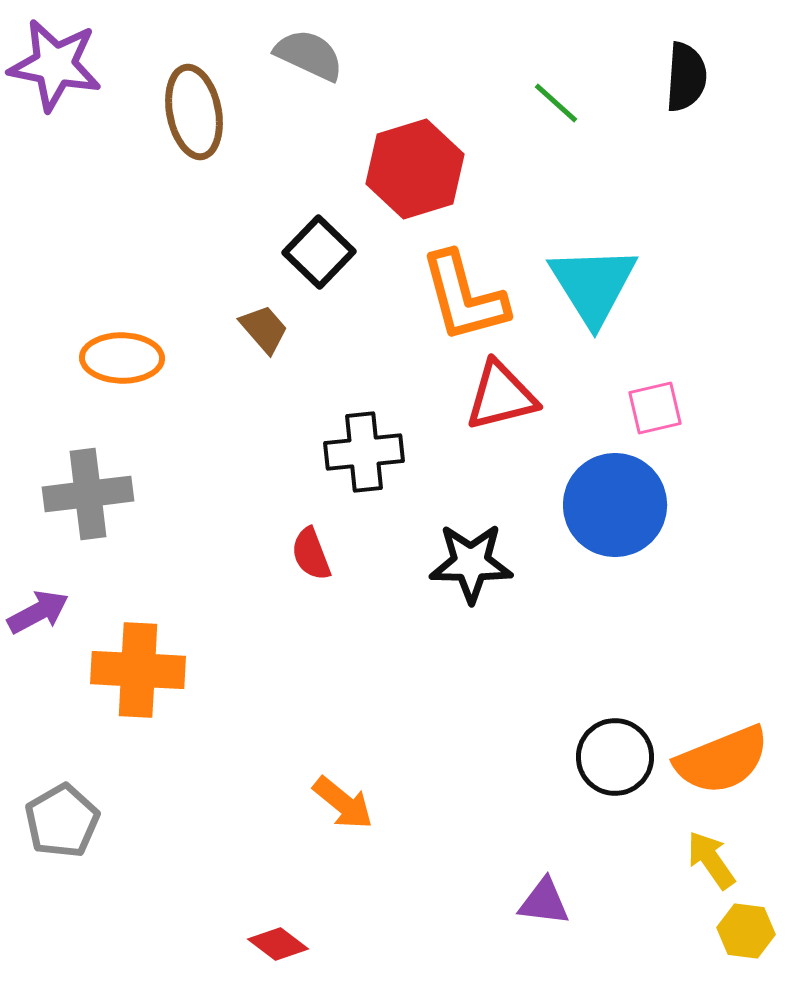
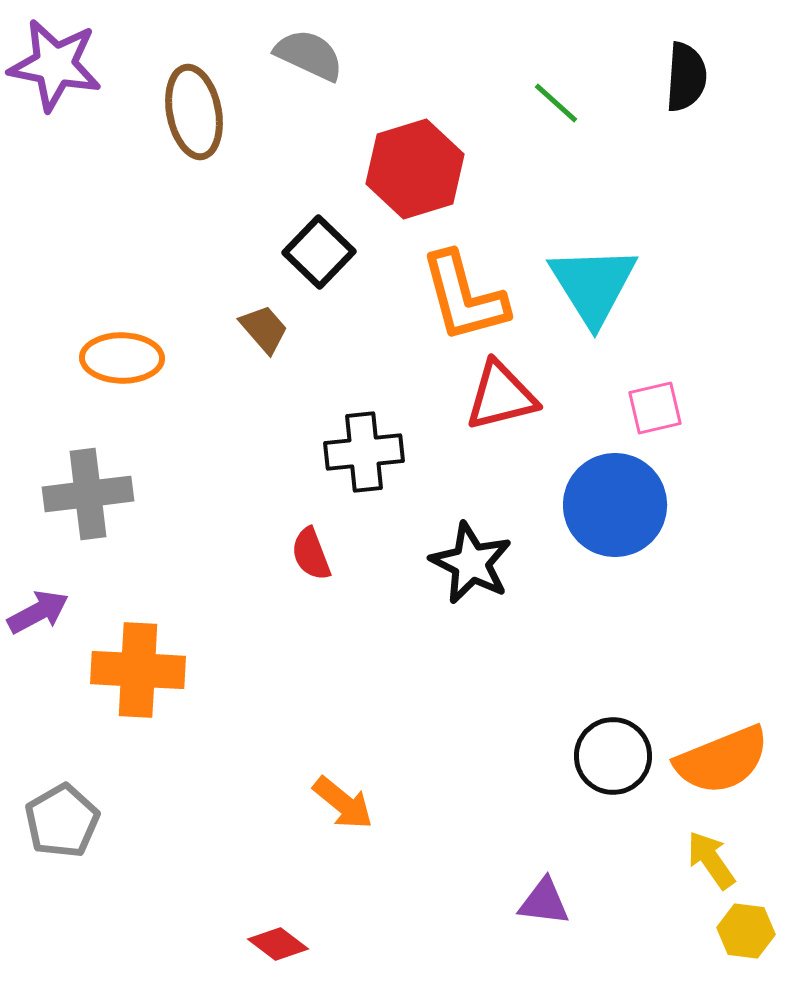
black star: rotated 26 degrees clockwise
black circle: moved 2 px left, 1 px up
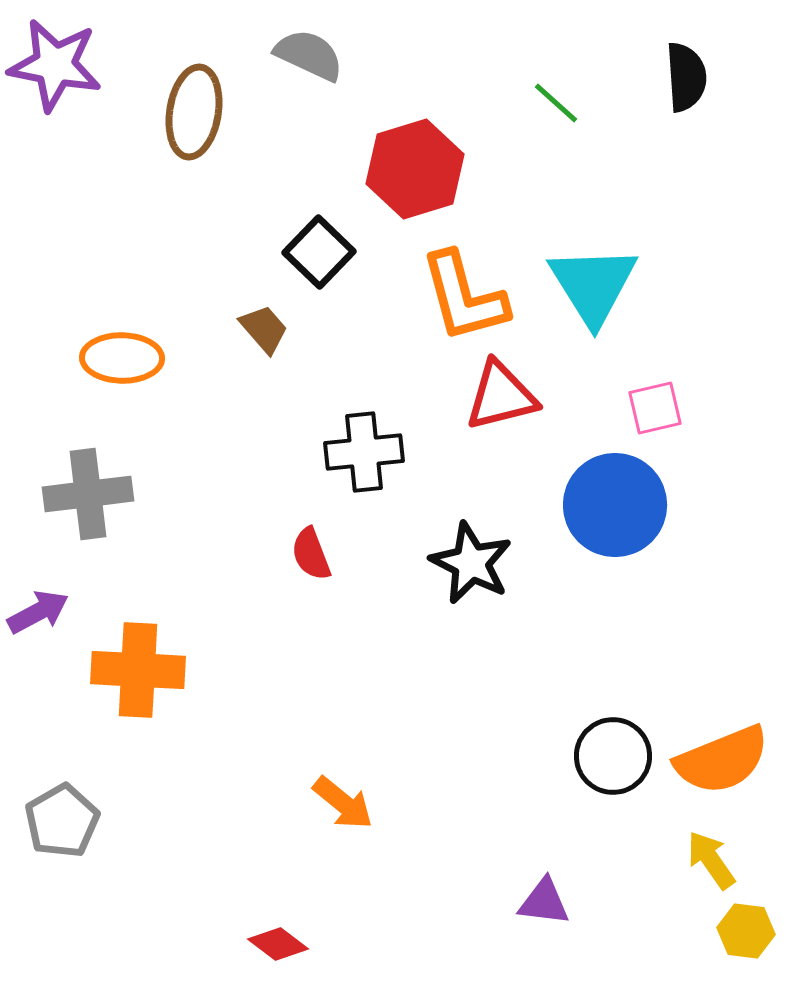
black semicircle: rotated 8 degrees counterclockwise
brown ellipse: rotated 20 degrees clockwise
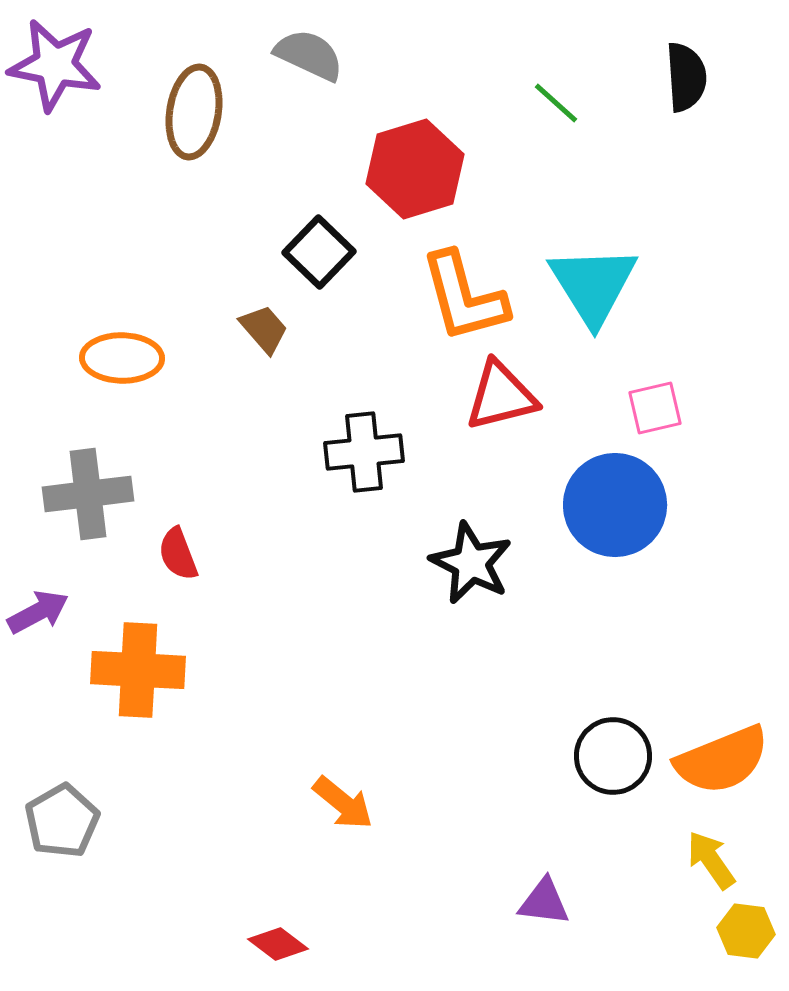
red semicircle: moved 133 px left
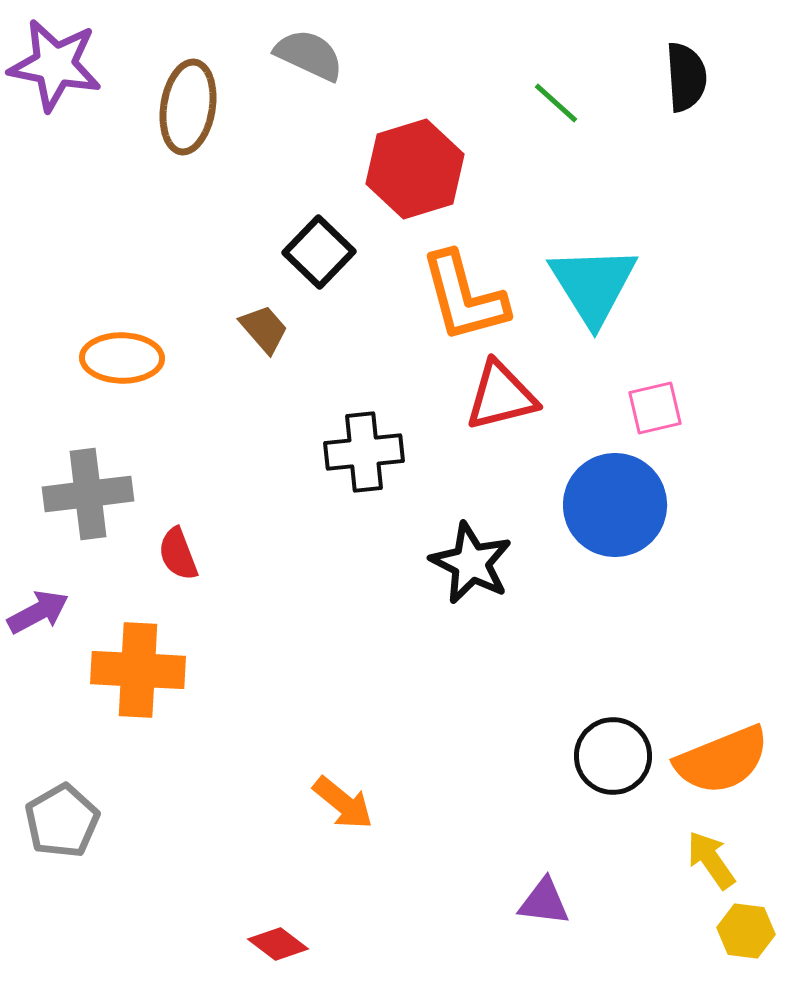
brown ellipse: moved 6 px left, 5 px up
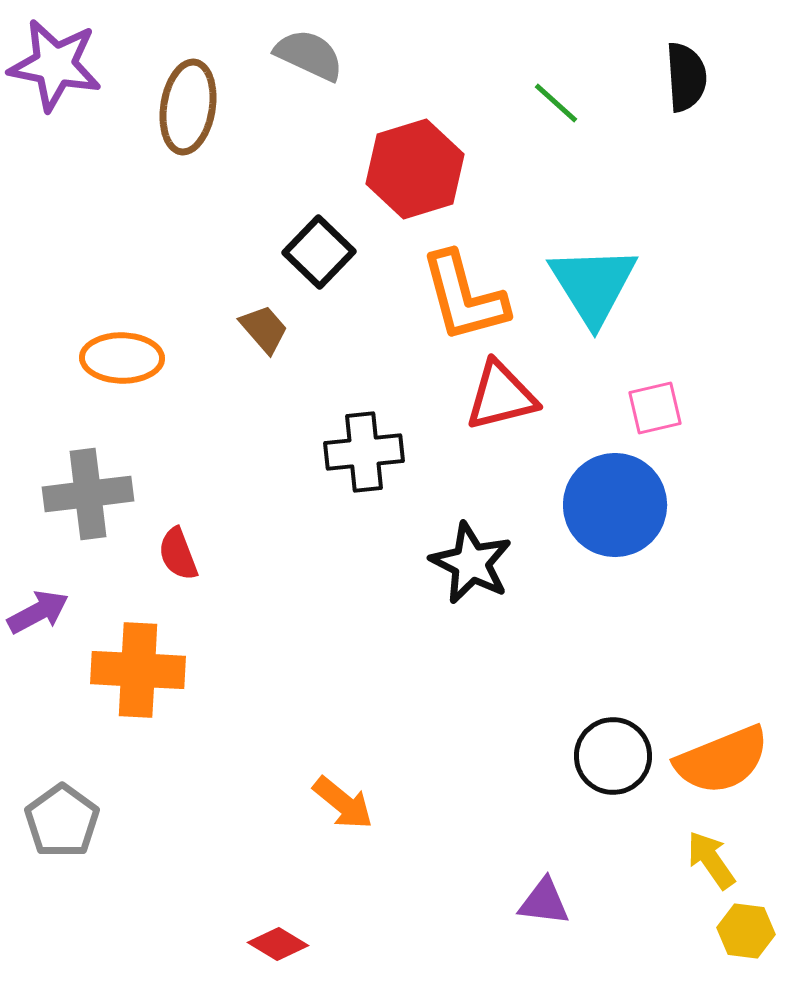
gray pentagon: rotated 6 degrees counterclockwise
red diamond: rotated 6 degrees counterclockwise
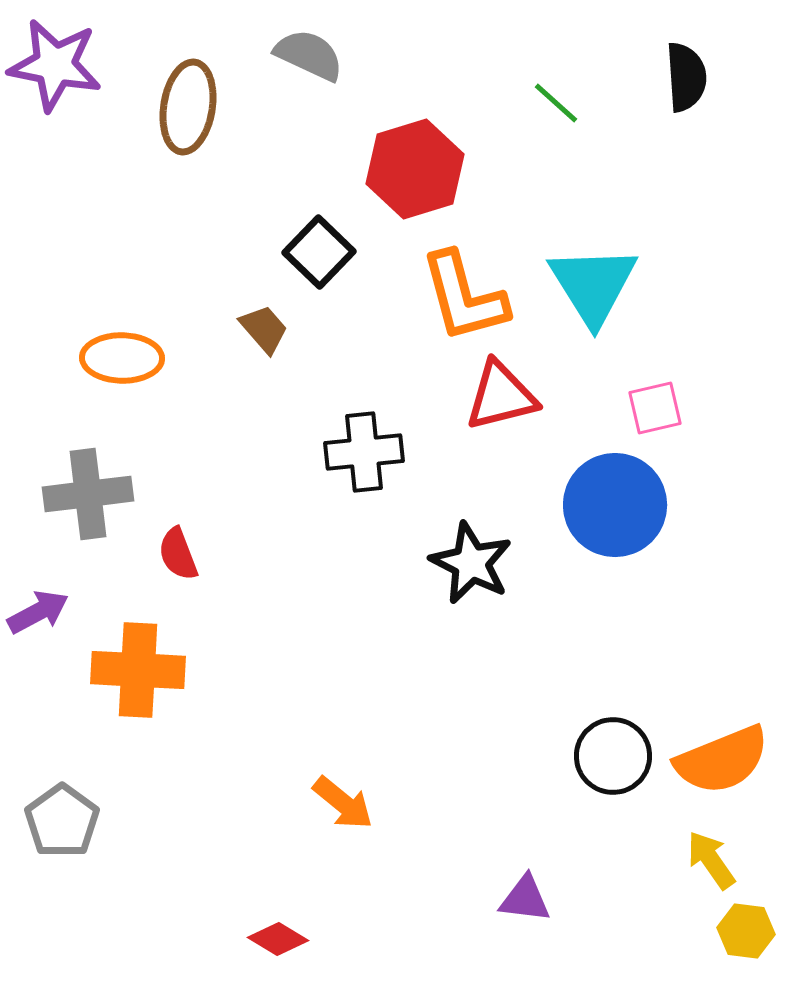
purple triangle: moved 19 px left, 3 px up
red diamond: moved 5 px up
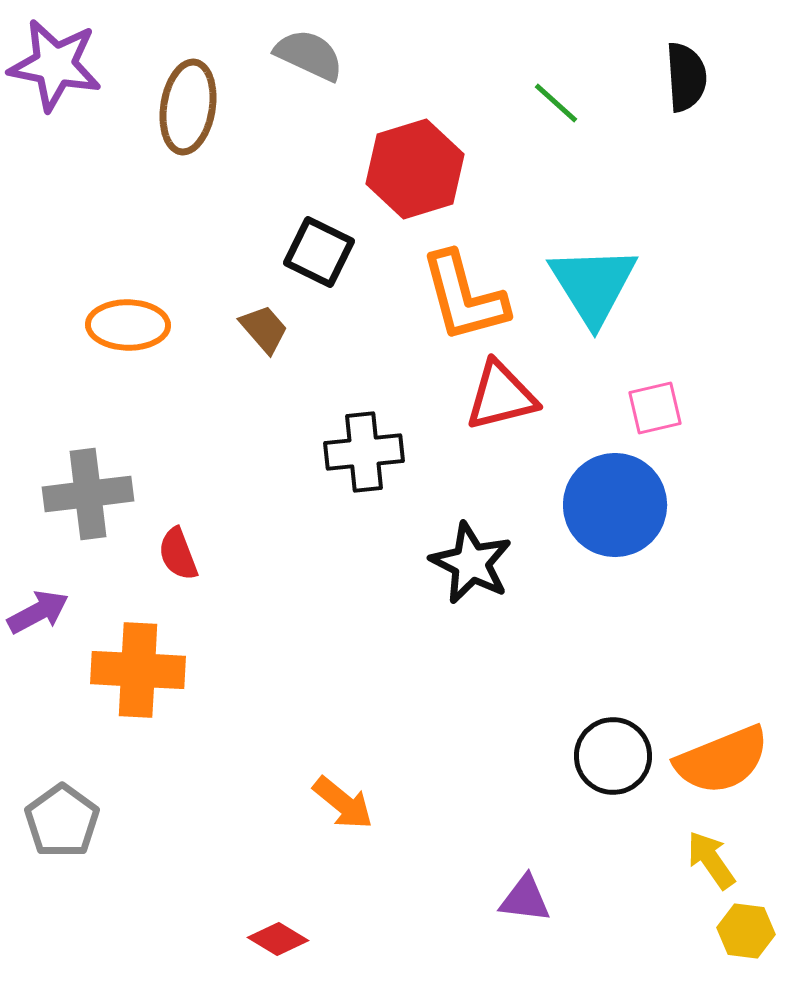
black square: rotated 18 degrees counterclockwise
orange ellipse: moved 6 px right, 33 px up
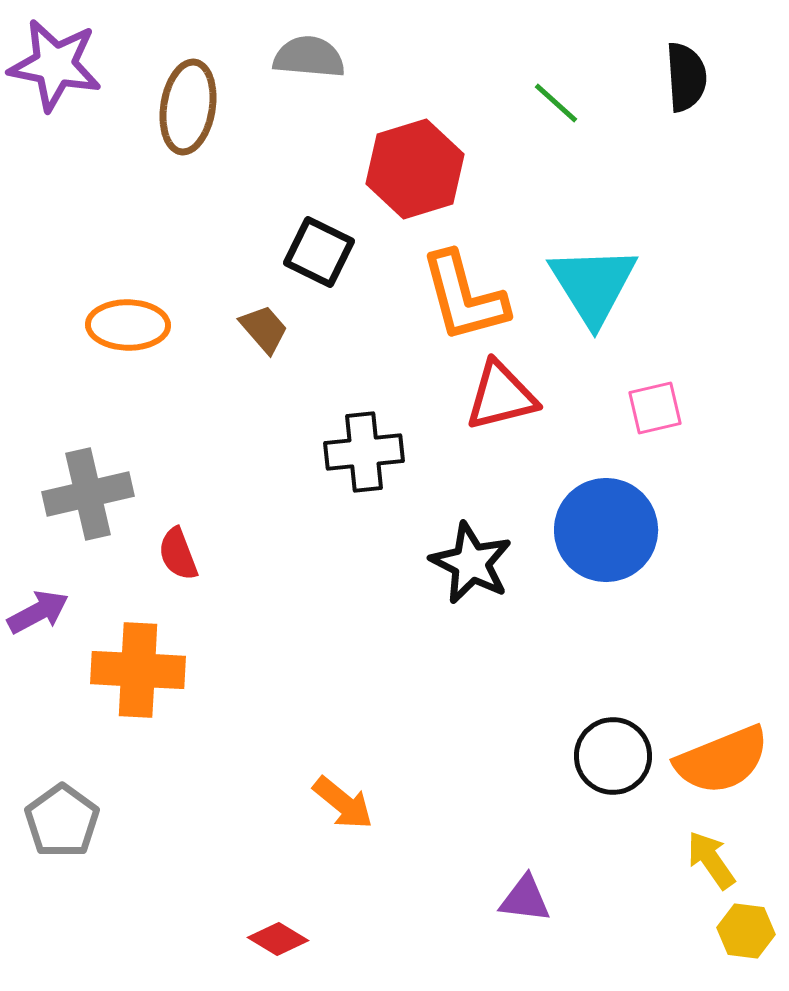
gray semicircle: moved 2 px down; rotated 20 degrees counterclockwise
gray cross: rotated 6 degrees counterclockwise
blue circle: moved 9 px left, 25 px down
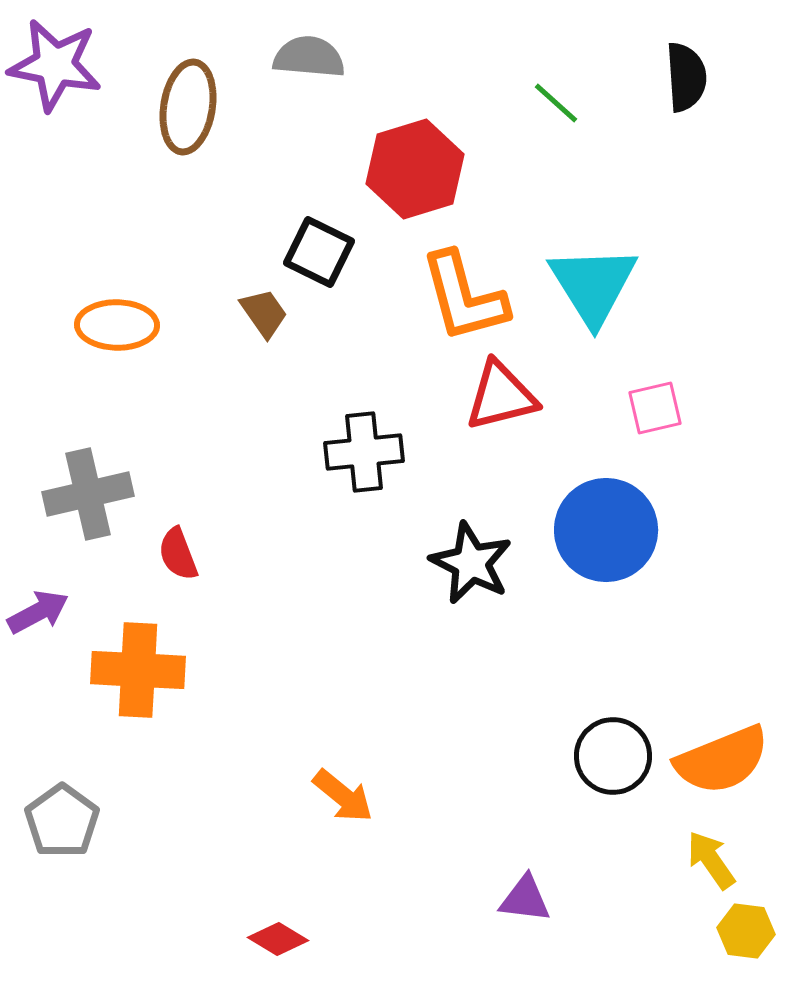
orange ellipse: moved 11 px left
brown trapezoid: moved 16 px up; rotated 6 degrees clockwise
orange arrow: moved 7 px up
